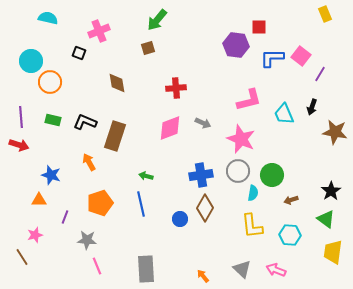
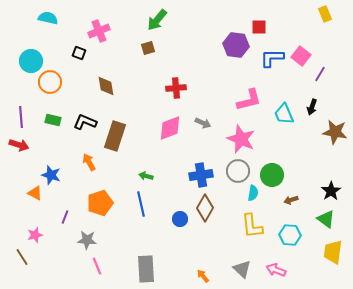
brown diamond at (117, 83): moved 11 px left, 3 px down
orange triangle at (39, 200): moved 4 px left, 7 px up; rotated 28 degrees clockwise
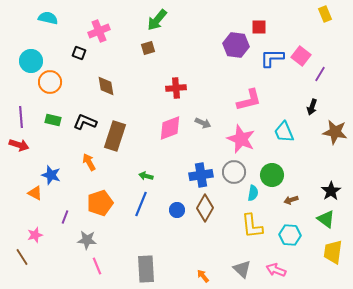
cyan trapezoid at (284, 114): moved 18 px down
gray circle at (238, 171): moved 4 px left, 1 px down
blue line at (141, 204): rotated 35 degrees clockwise
blue circle at (180, 219): moved 3 px left, 9 px up
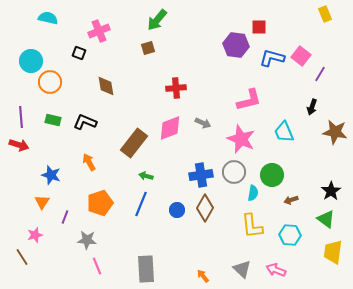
blue L-shape at (272, 58): rotated 15 degrees clockwise
brown rectangle at (115, 136): moved 19 px right, 7 px down; rotated 20 degrees clockwise
orange triangle at (35, 193): moved 7 px right, 9 px down; rotated 35 degrees clockwise
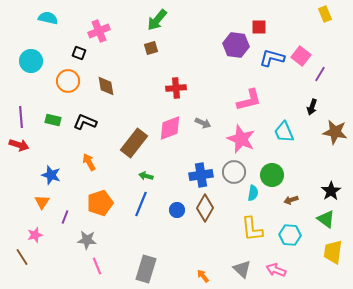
brown square at (148, 48): moved 3 px right
orange circle at (50, 82): moved 18 px right, 1 px up
yellow L-shape at (252, 226): moved 3 px down
gray rectangle at (146, 269): rotated 20 degrees clockwise
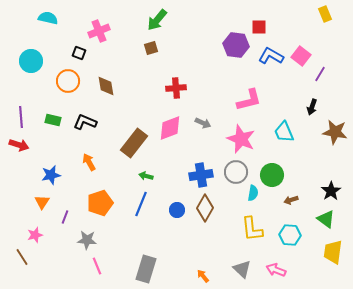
blue L-shape at (272, 58): moved 1 px left, 2 px up; rotated 15 degrees clockwise
gray circle at (234, 172): moved 2 px right
blue star at (51, 175): rotated 30 degrees counterclockwise
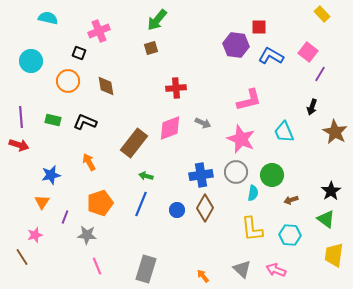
yellow rectangle at (325, 14): moved 3 px left; rotated 21 degrees counterclockwise
pink square at (301, 56): moved 7 px right, 4 px up
brown star at (335, 132): rotated 20 degrees clockwise
gray star at (87, 240): moved 5 px up
yellow trapezoid at (333, 252): moved 1 px right, 3 px down
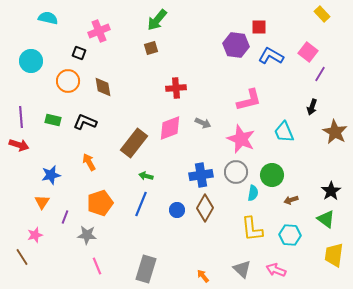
brown diamond at (106, 86): moved 3 px left, 1 px down
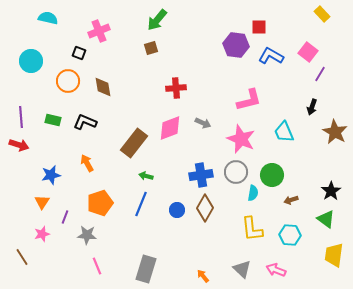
orange arrow at (89, 162): moved 2 px left, 1 px down
pink star at (35, 235): moved 7 px right, 1 px up
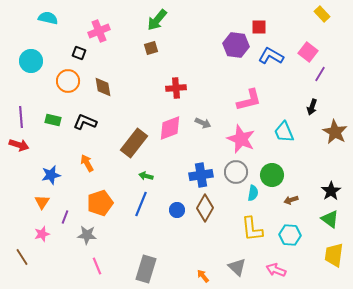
green triangle at (326, 219): moved 4 px right
gray triangle at (242, 269): moved 5 px left, 2 px up
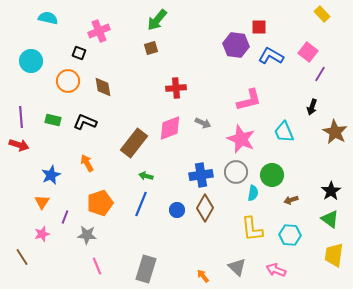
blue star at (51, 175): rotated 12 degrees counterclockwise
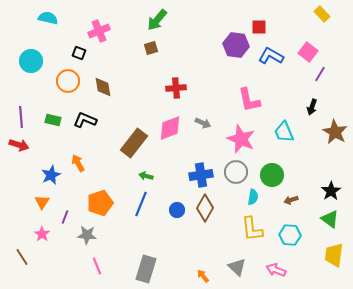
pink L-shape at (249, 100): rotated 92 degrees clockwise
black L-shape at (85, 122): moved 2 px up
orange arrow at (87, 163): moved 9 px left
cyan semicircle at (253, 193): moved 4 px down
pink star at (42, 234): rotated 21 degrees counterclockwise
